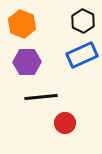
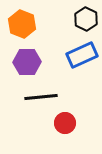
black hexagon: moved 3 px right, 2 px up
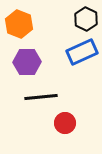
orange hexagon: moved 3 px left
blue rectangle: moved 3 px up
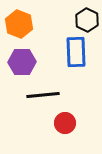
black hexagon: moved 1 px right, 1 px down
blue rectangle: moved 6 px left; rotated 68 degrees counterclockwise
purple hexagon: moved 5 px left
black line: moved 2 px right, 2 px up
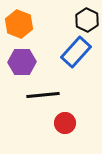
blue rectangle: rotated 44 degrees clockwise
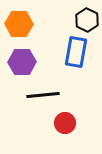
orange hexagon: rotated 20 degrees counterclockwise
blue rectangle: rotated 32 degrees counterclockwise
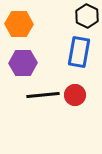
black hexagon: moved 4 px up
blue rectangle: moved 3 px right
purple hexagon: moved 1 px right, 1 px down
red circle: moved 10 px right, 28 px up
